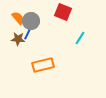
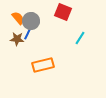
brown star: moved 1 px left
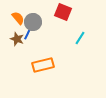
gray circle: moved 2 px right, 1 px down
brown star: rotated 16 degrees clockwise
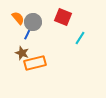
red square: moved 5 px down
brown star: moved 5 px right, 14 px down
orange rectangle: moved 8 px left, 2 px up
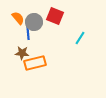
red square: moved 8 px left, 1 px up
gray circle: moved 1 px right
blue line: rotated 32 degrees counterclockwise
brown star: rotated 16 degrees counterclockwise
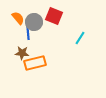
red square: moved 1 px left
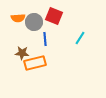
orange semicircle: rotated 128 degrees clockwise
blue line: moved 17 px right, 6 px down
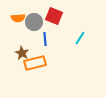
brown star: rotated 24 degrees clockwise
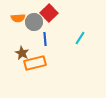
red square: moved 5 px left, 3 px up; rotated 24 degrees clockwise
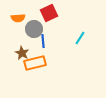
red square: rotated 18 degrees clockwise
gray circle: moved 7 px down
blue line: moved 2 px left, 2 px down
